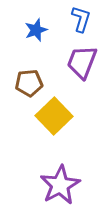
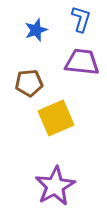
purple trapezoid: rotated 75 degrees clockwise
yellow square: moved 2 px right, 2 px down; rotated 21 degrees clockwise
purple star: moved 5 px left, 1 px down
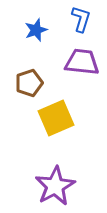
brown pentagon: rotated 12 degrees counterclockwise
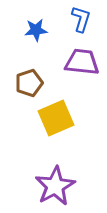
blue star: rotated 15 degrees clockwise
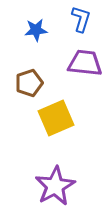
purple trapezoid: moved 3 px right, 1 px down
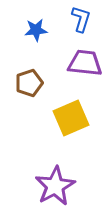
yellow square: moved 15 px right
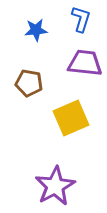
brown pentagon: rotated 28 degrees clockwise
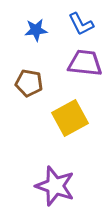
blue L-shape: moved 5 px down; rotated 136 degrees clockwise
yellow square: moved 1 px left; rotated 6 degrees counterclockwise
purple star: rotated 24 degrees counterclockwise
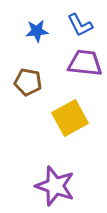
blue L-shape: moved 1 px left, 1 px down
blue star: moved 1 px right, 1 px down
brown pentagon: moved 1 px left, 1 px up
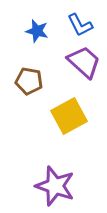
blue star: rotated 20 degrees clockwise
purple trapezoid: moved 1 px left, 1 px up; rotated 36 degrees clockwise
brown pentagon: moved 1 px right, 1 px up
yellow square: moved 1 px left, 2 px up
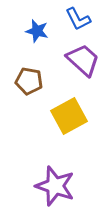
blue L-shape: moved 2 px left, 6 px up
purple trapezoid: moved 1 px left, 2 px up
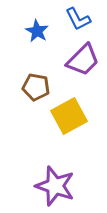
blue star: rotated 15 degrees clockwise
purple trapezoid: rotated 93 degrees clockwise
brown pentagon: moved 7 px right, 6 px down
